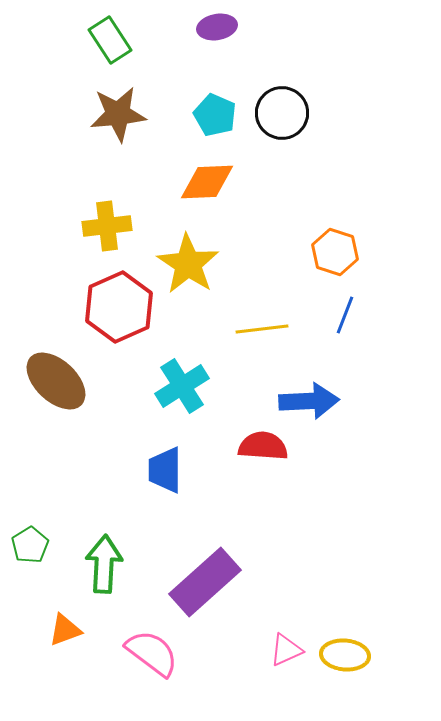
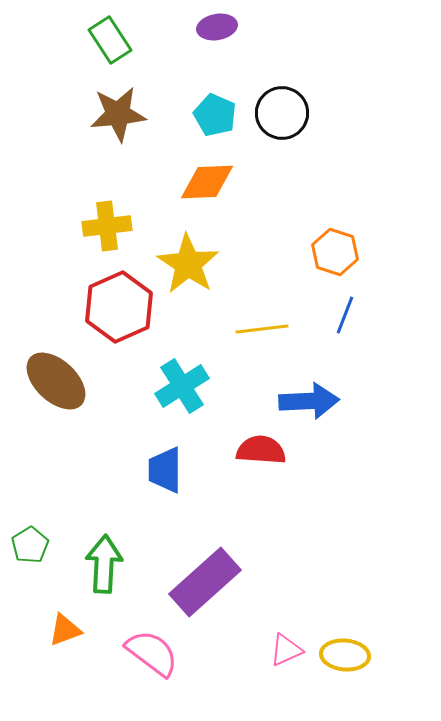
red semicircle: moved 2 px left, 4 px down
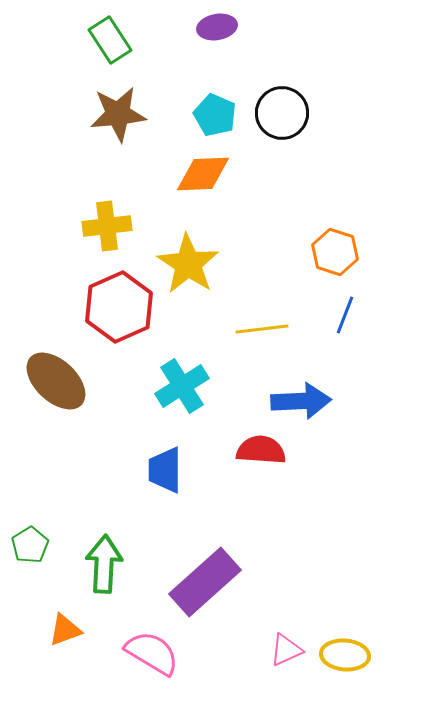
orange diamond: moved 4 px left, 8 px up
blue arrow: moved 8 px left
pink semicircle: rotated 6 degrees counterclockwise
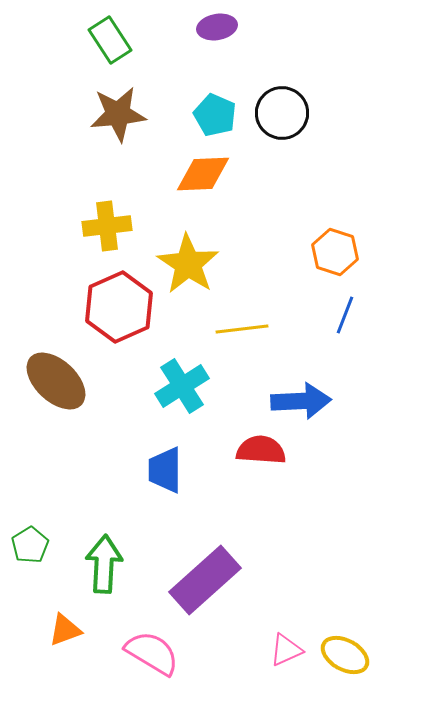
yellow line: moved 20 px left
purple rectangle: moved 2 px up
yellow ellipse: rotated 24 degrees clockwise
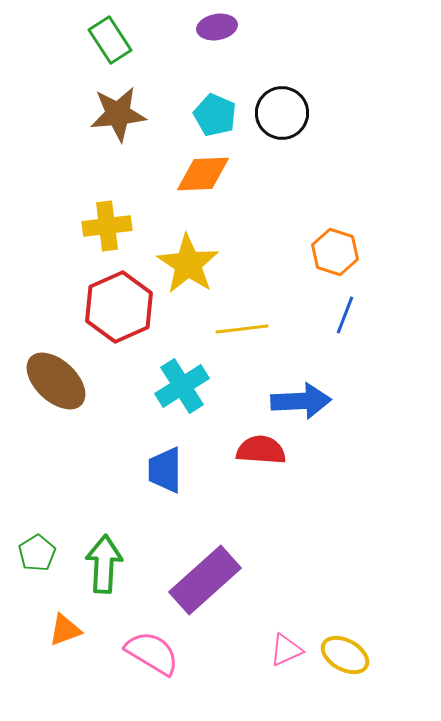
green pentagon: moved 7 px right, 8 px down
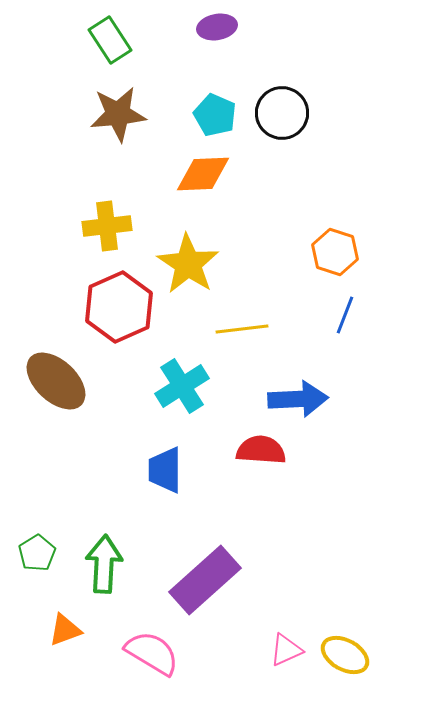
blue arrow: moved 3 px left, 2 px up
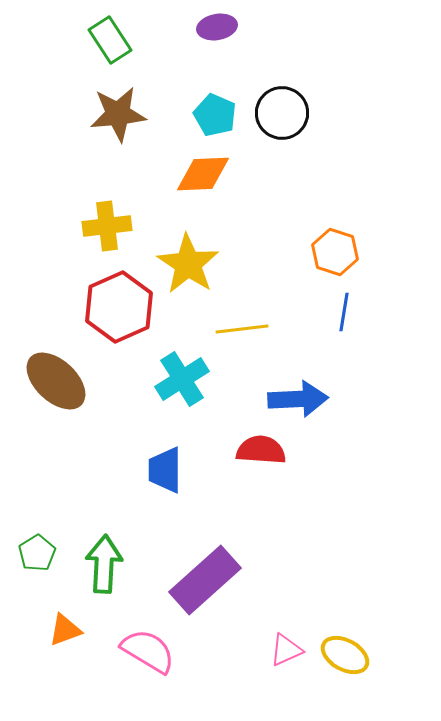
blue line: moved 1 px left, 3 px up; rotated 12 degrees counterclockwise
cyan cross: moved 7 px up
pink semicircle: moved 4 px left, 2 px up
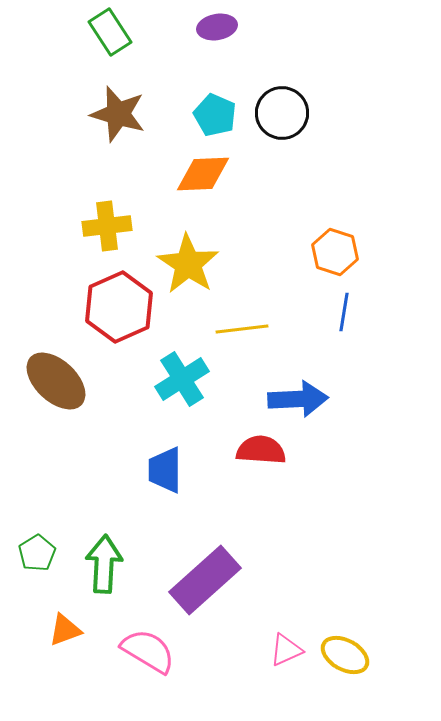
green rectangle: moved 8 px up
brown star: rotated 22 degrees clockwise
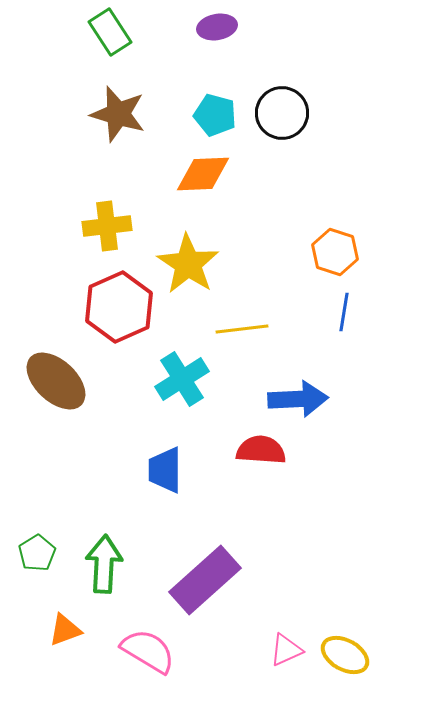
cyan pentagon: rotated 9 degrees counterclockwise
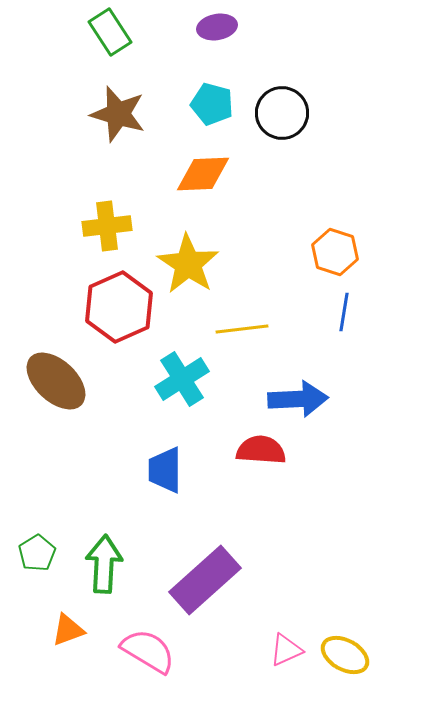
cyan pentagon: moved 3 px left, 11 px up
orange triangle: moved 3 px right
